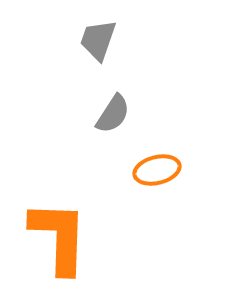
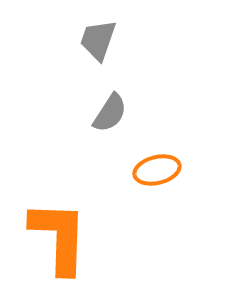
gray semicircle: moved 3 px left, 1 px up
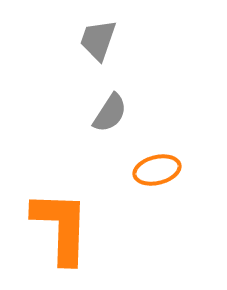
orange L-shape: moved 2 px right, 10 px up
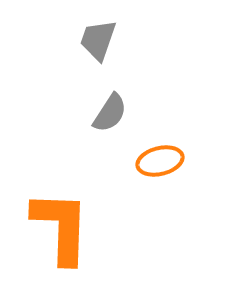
orange ellipse: moved 3 px right, 9 px up
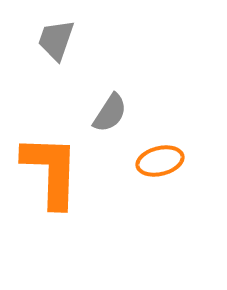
gray trapezoid: moved 42 px left
orange L-shape: moved 10 px left, 56 px up
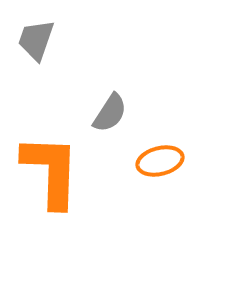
gray trapezoid: moved 20 px left
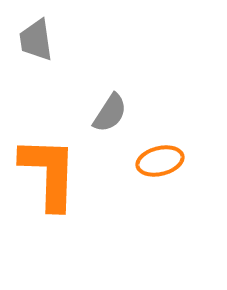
gray trapezoid: rotated 27 degrees counterclockwise
orange L-shape: moved 2 px left, 2 px down
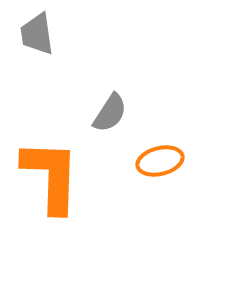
gray trapezoid: moved 1 px right, 6 px up
orange L-shape: moved 2 px right, 3 px down
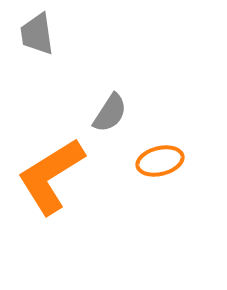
orange L-shape: rotated 124 degrees counterclockwise
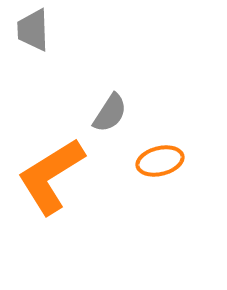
gray trapezoid: moved 4 px left, 4 px up; rotated 6 degrees clockwise
